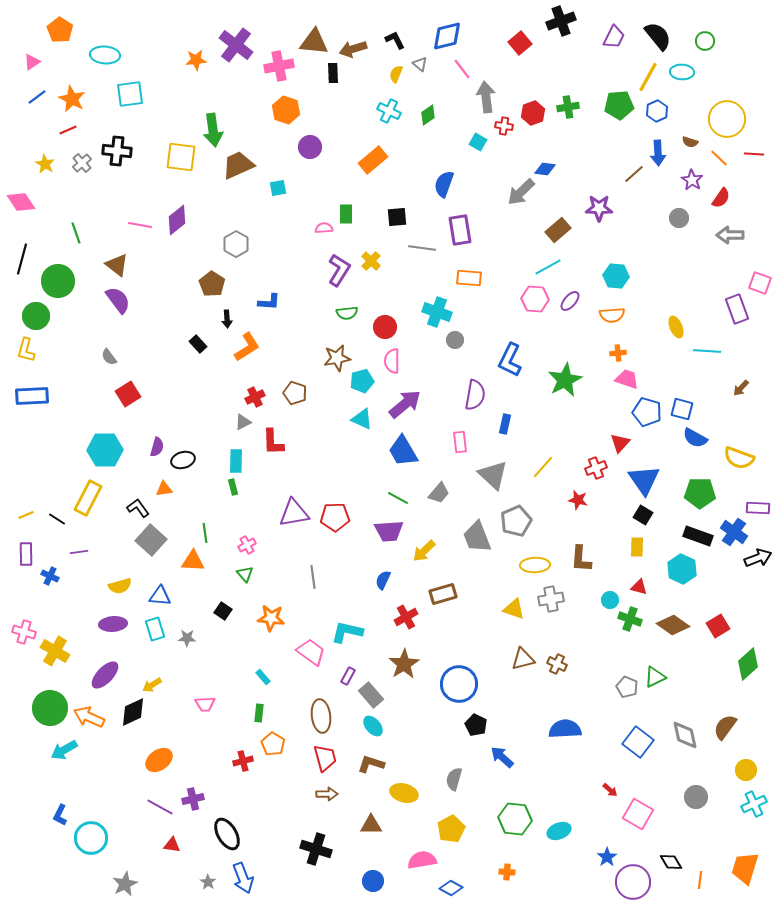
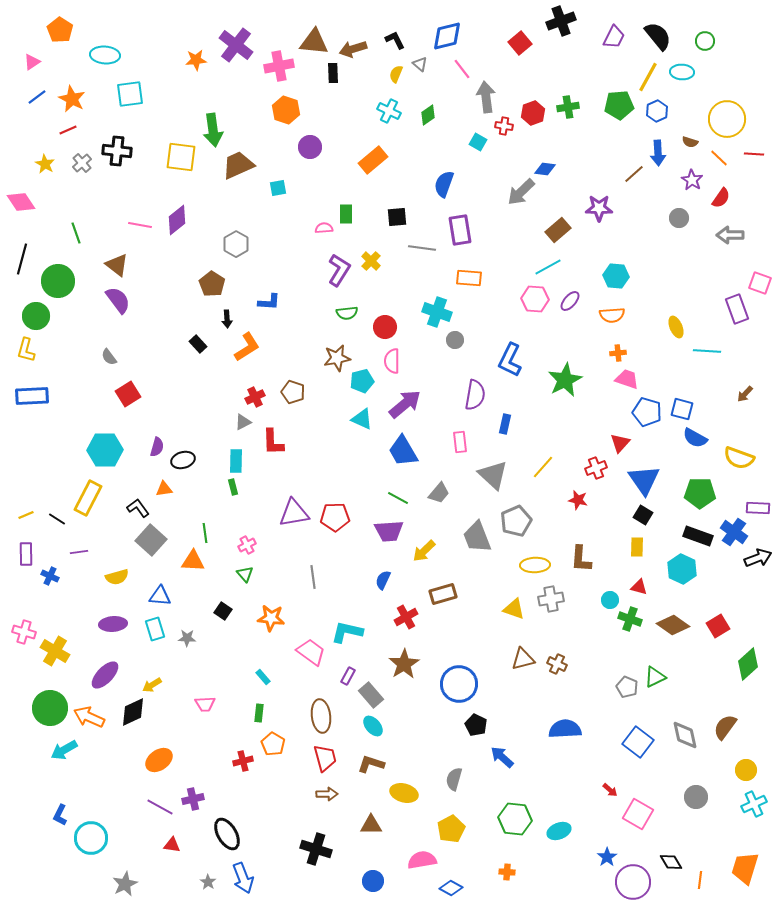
brown arrow at (741, 388): moved 4 px right, 6 px down
brown pentagon at (295, 393): moved 2 px left, 1 px up
yellow semicircle at (120, 586): moved 3 px left, 9 px up
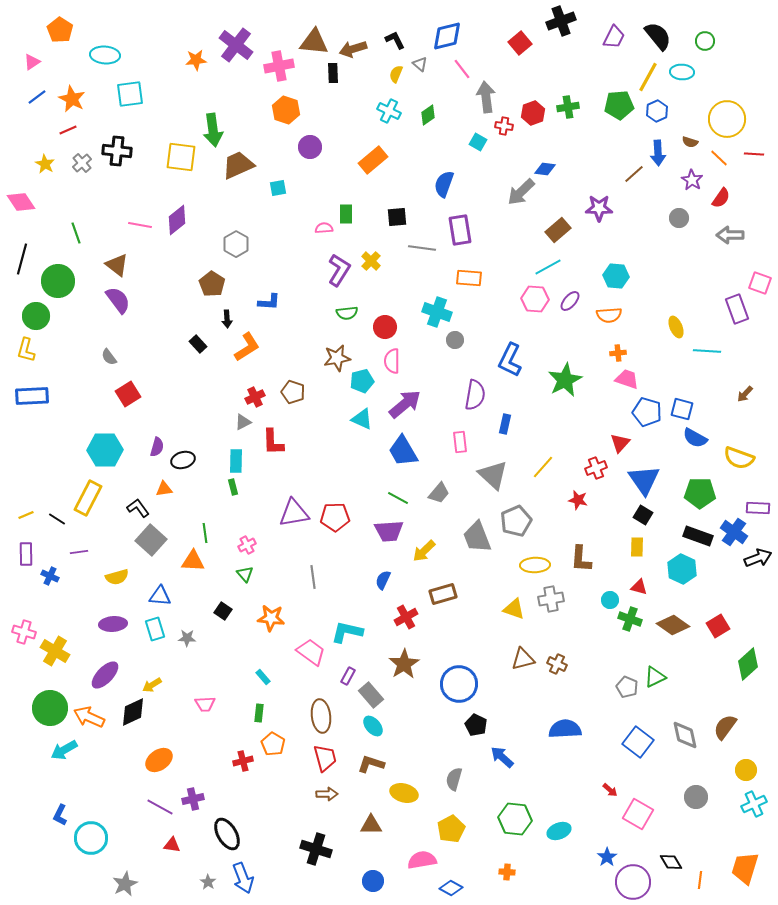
orange semicircle at (612, 315): moved 3 px left
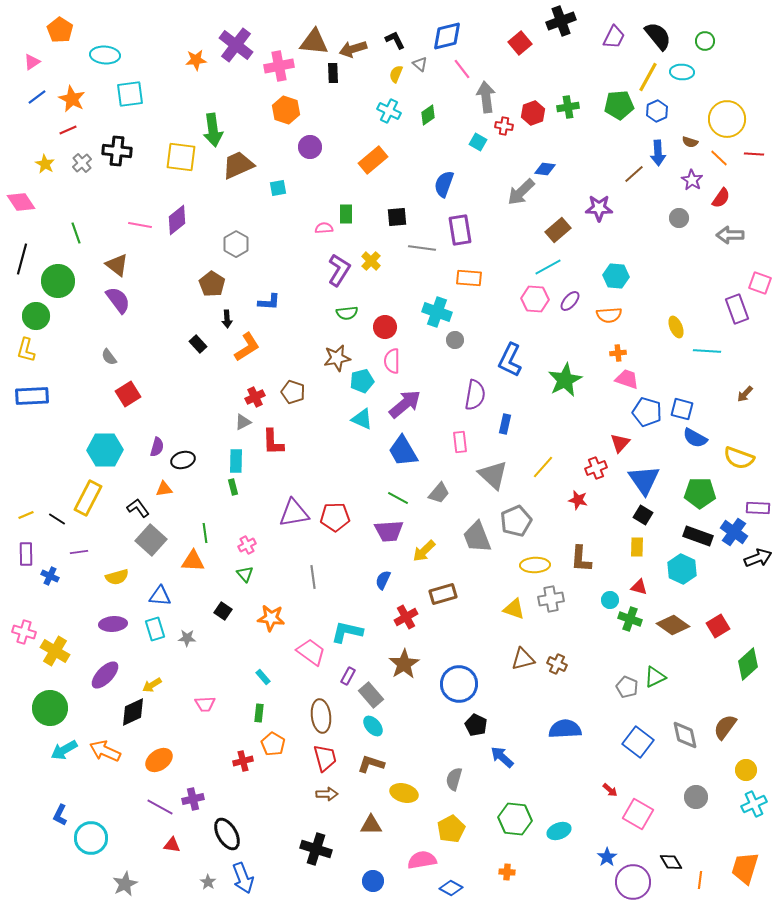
orange arrow at (89, 717): moved 16 px right, 34 px down
